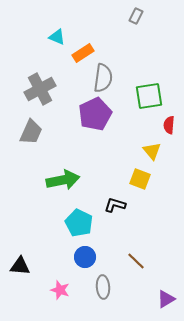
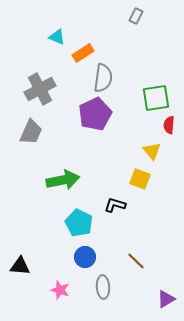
green square: moved 7 px right, 2 px down
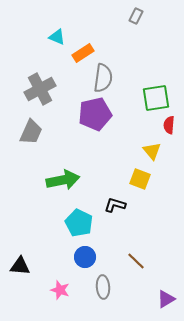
purple pentagon: rotated 12 degrees clockwise
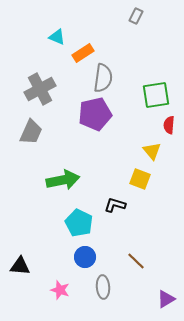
green square: moved 3 px up
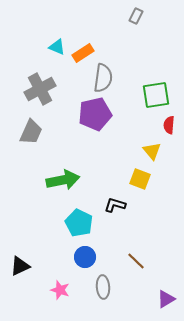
cyan triangle: moved 10 px down
black triangle: rotated 30 degrees counterclockwise
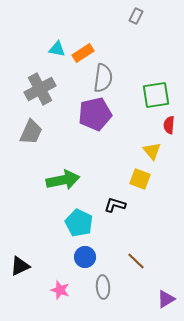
cyan triangle: moved 2 px down; rotated 12 degrees counterclockwise
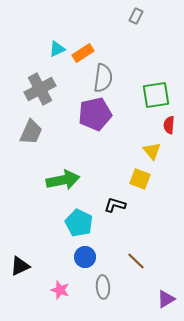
cyan triangle: rotated 36 degrees counterclockwise
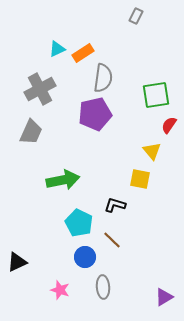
red semicircle: rotated 30 degrees clockwise
yellow square: rotated 10 degrees counterclockwise
brown line: moved 24 px left, 21 px up
black triangle: moved 3 px left, 4 px up
purple triangle: moved 2 px left, 2 px up
